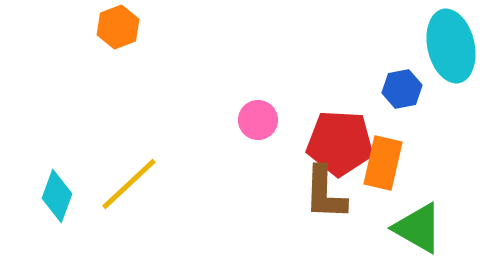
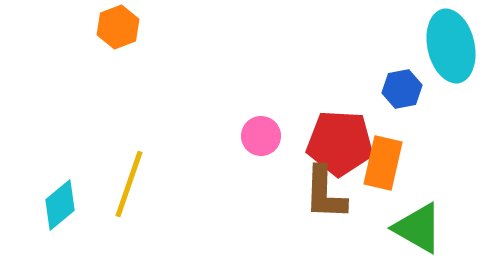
pink circle: moved 3 px right, 16 px down
yellow line: rotated 28 degrees counterclockwise
cyan diamond: moved 3 px right, 9 px down; rotated 30 degrees clockwise
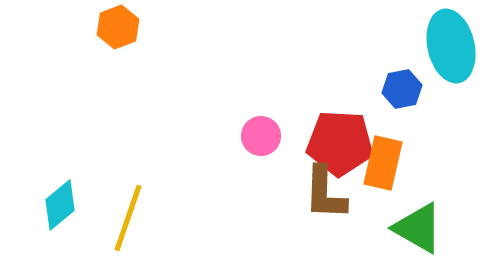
yellow line: moved 1 px left, 34 px down
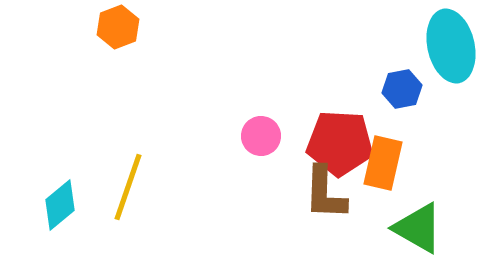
yellow line: moved 31 px up
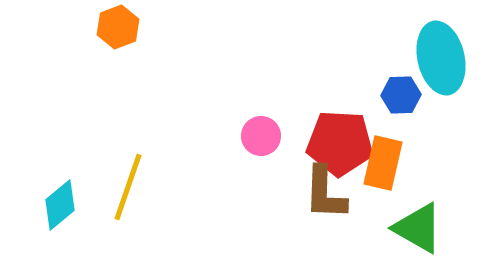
cyan ellipse: moved 10 px left, 12 px down
blue hexagon: moved 1 px left, 6 px down; rotated 9 degrees clockwise
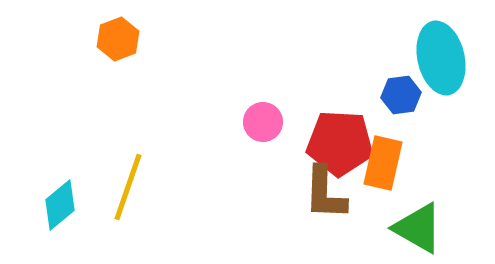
orange hexagon: moved 12 px down
blue hexagon: rotated 6 degrees counterclockwise
pink circle: moved 2 px right, 14 px up
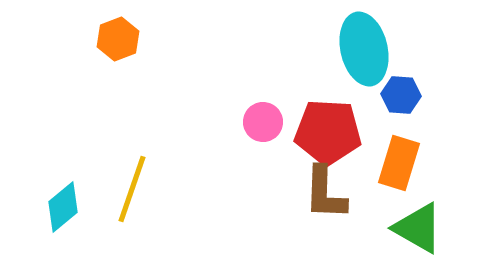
cyan ellipse: moved 77 px left, 9 px up
blue hexagon: rotated 12 degrees clockwise
red pentagon: moved 12 px left, 11 px up
orange rectangle: moved 16 px right; rotated 4 degrees clockwise
yellow line: moved 4 px right, 2 px down
cyan diamond: moved 3 px right, 2 px down
